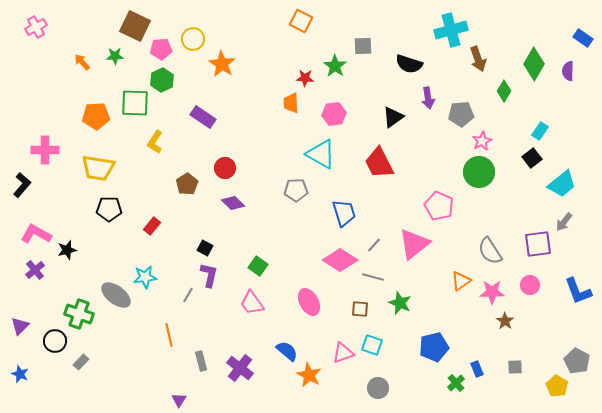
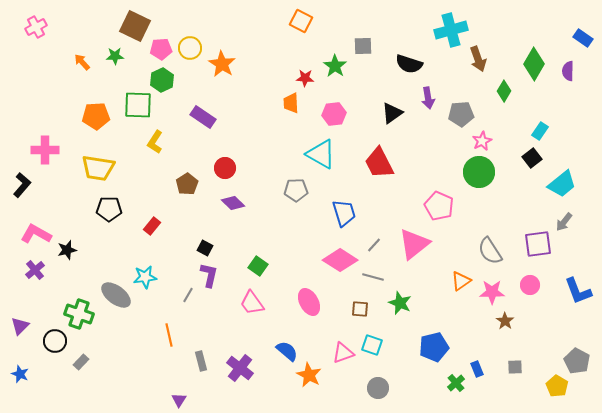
yellow circle at (193, 39): moved 3 px left, 9 px down
green square at (135, 103): moved 3 px right, 2 px down
black triangle at (393, 117): moved 1 px left, 4 px up
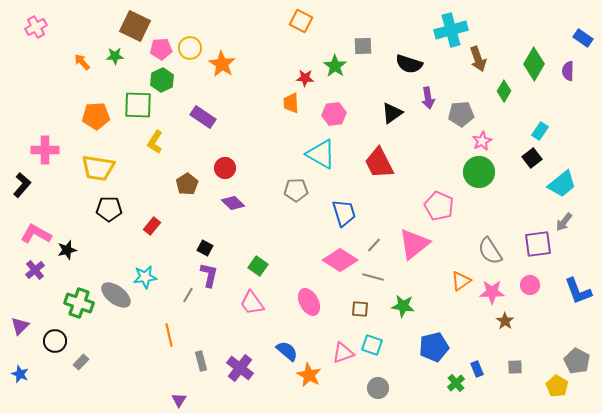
green star at (400, 303): moved 3 px right, 3 px down; rotated 15 degrees counterclockwise
green cross at (79, 314): moved 11 px up
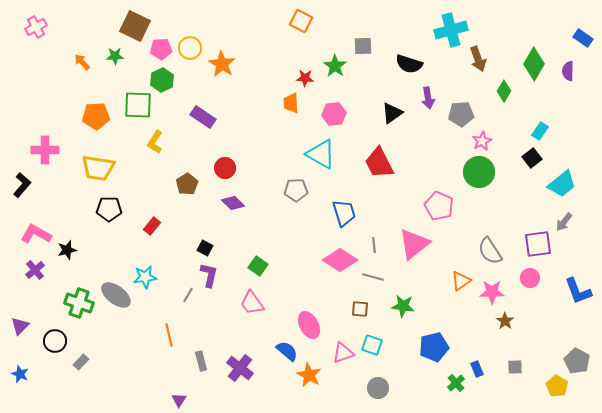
gray line at (374, 245): rotated 49 degrees counterclockwise
pink circle at (530, 285): moved 7 px up
pink ellipse at (309, 302): moved 23 px down
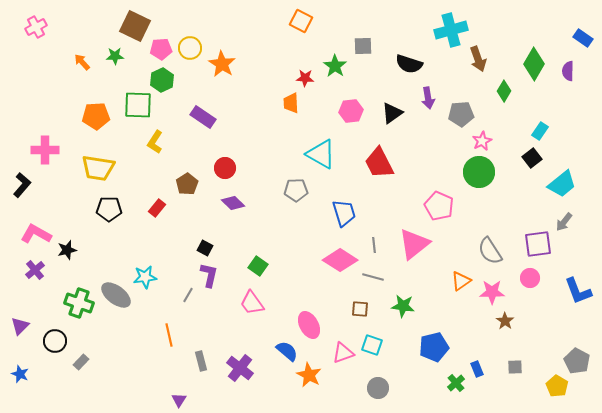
pink hexagon at (334, 114): moved 17 px right, 3 px up
red rectangle at (152, 226): moved 5 px right, 18 px up
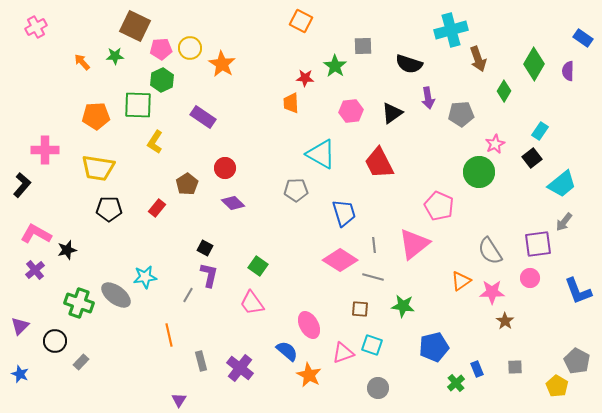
pink star at (482, 141): moved 13 px right, 3 px down
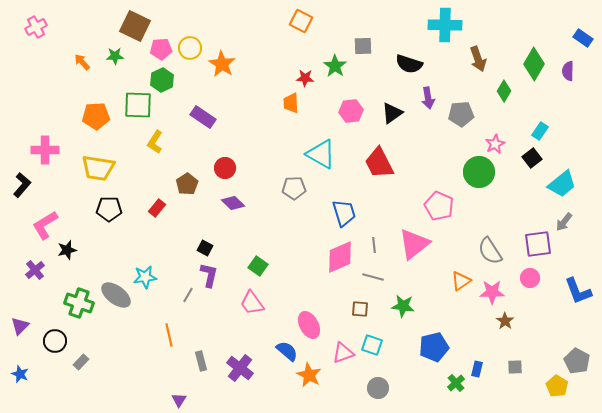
cyan cross at (451, 30): moved 6 px left, 5 px up; rotated 16 degrees clockwise
gray pentagon at (296, 190): moved 2 px left, 2 px up
pink L-shape at (36, 234): moved 9 px right, 9 px up; rotated 60 degrees counterclockwise
pink diamond at (340, 260): moved 3 px up; rotated 56 degrees counterclockwise
blue rectangle at (477, 369): rotated 35 degrees clockwise
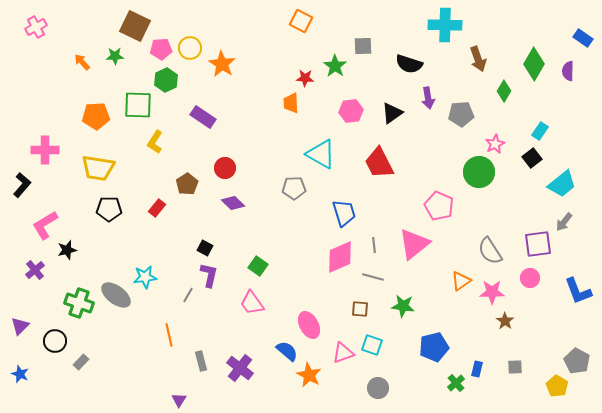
green hexagon at (162, 80): moved 4 px right
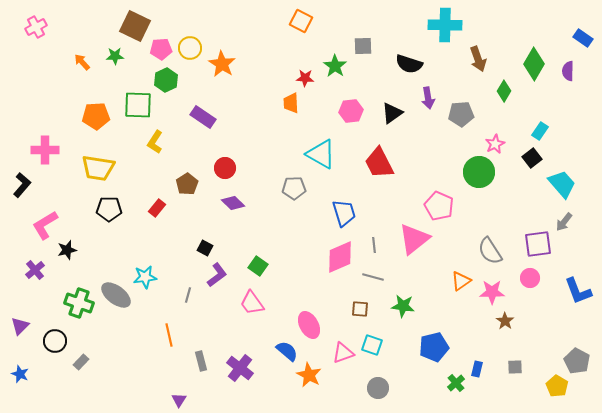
cyan trapezoid at (562, 184): rotated 92 degrees counterclockwise
pink triangle at (414, 244): moved 5 px up
purple L-shape at (209, 275): moved 8 px right; rotated 40 degrees clockwise
gray line at (188, 295): rotated 14 degrees counterclockwise
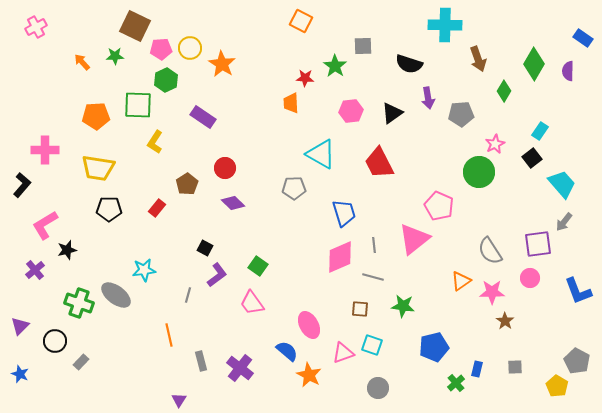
cyan star at (145, 277): moved 1 px left, 7 px up
